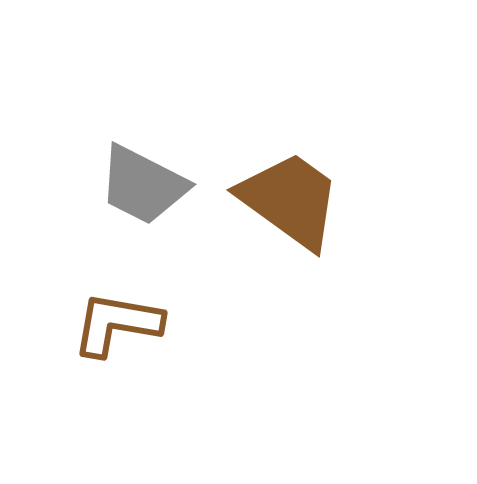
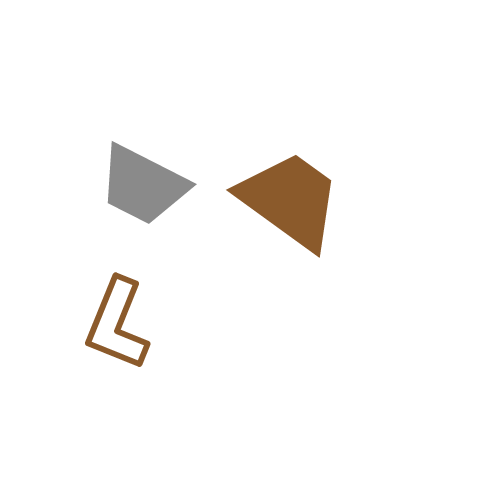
brown L-shape: rotated 78 degrees counterclockwise
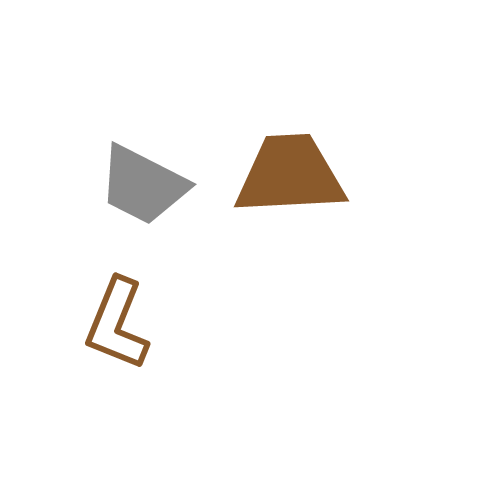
brown trapezoid: moved 25 px up; rotated 39 degrees counterclockwise
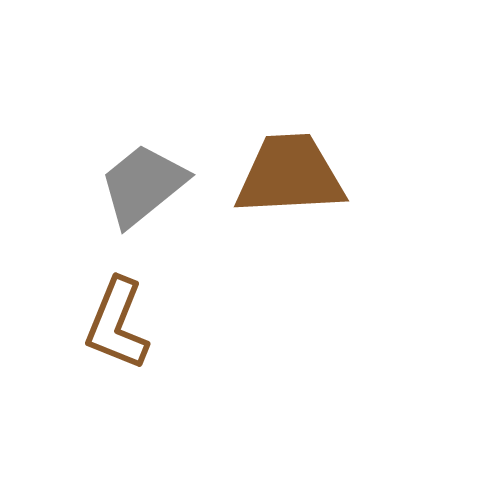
gray trapezoid: rotated 114 degrees clockwise
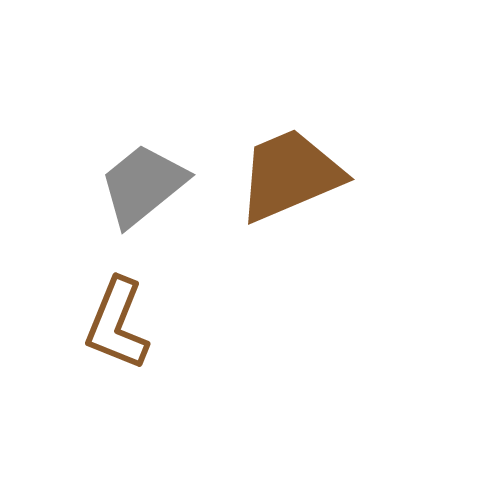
brown trapezoid: rotated 20 degrees counterclockwise
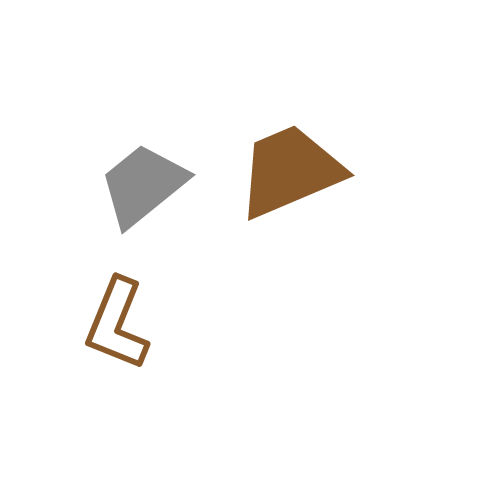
brown trapezoid: moved 4 px up
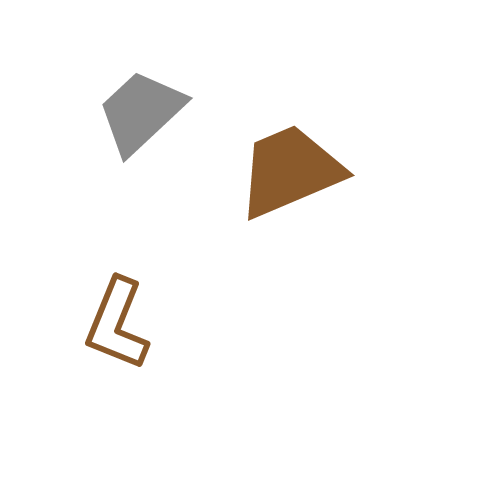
gray trapezoid: moved 2 px left, 73 px up; rotated 4 degrees counterclockwise
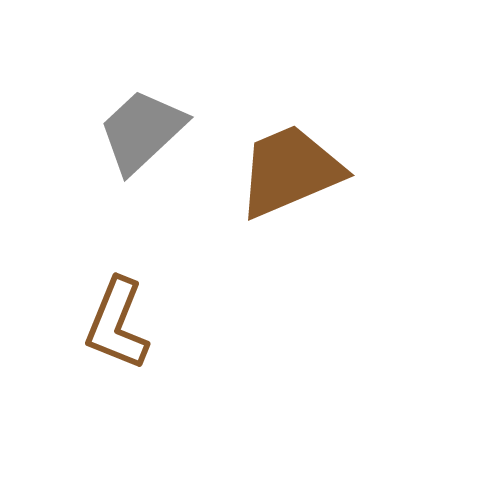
gray trapezoid: moved 1 px right, 19 px down
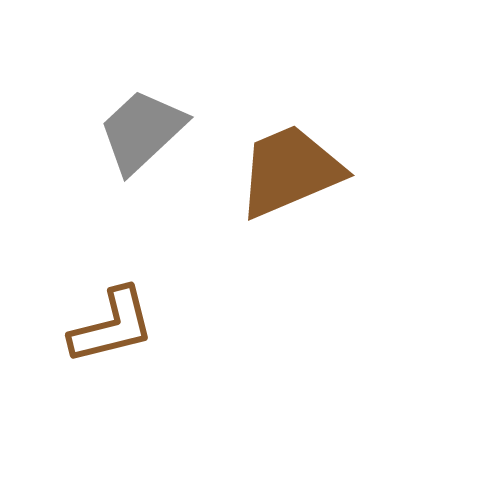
brown L-shape: moved 5 px left, 2 px down; rotated 126 degrees counterclockwise
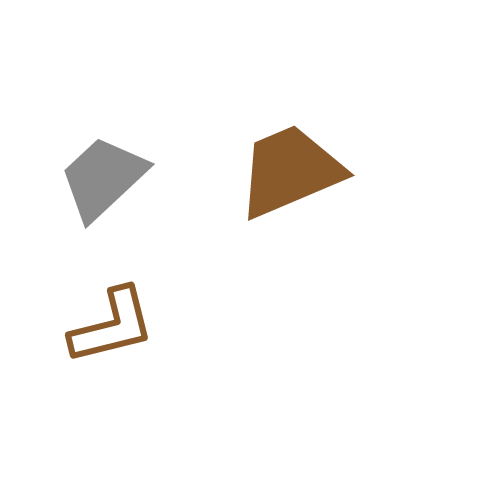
gray trapezoid: moved 39 px left, 47 px down
